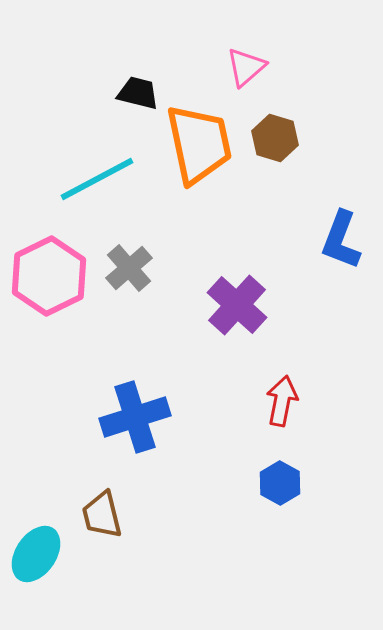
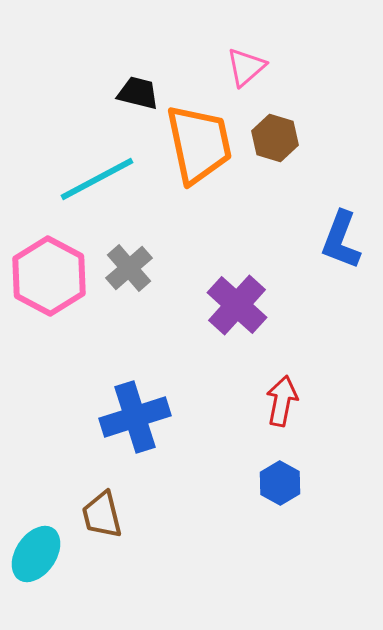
pink hexagon: rotated 6 degrees counterclockwise
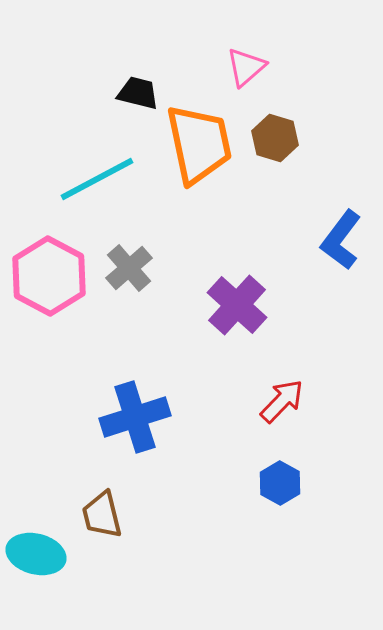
blue L-shape: rotated 16 degrees clockwise
red arrow: rotated 33 degrees clockwise
cyan ellipse: rotated 70 degrees clockwise
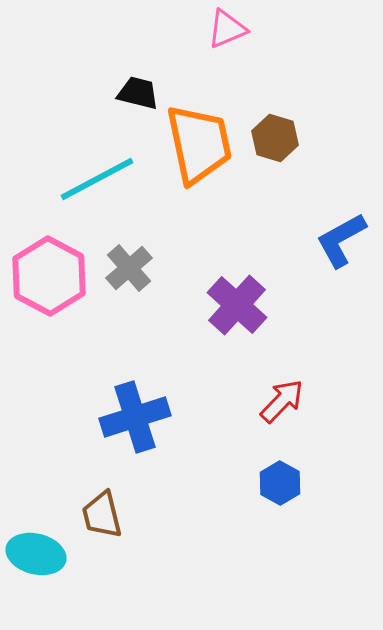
pink triangle: moved 19 px left, 38 px up; rotated 18 degrees clockwise
blue L-shape: rotated 24 degrees clockwise
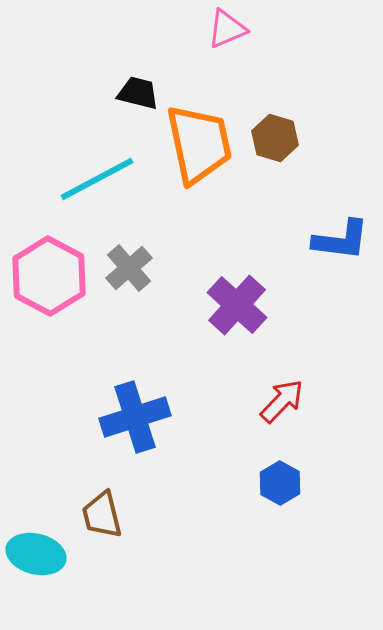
blue L-shape: rotated 144 degrees counterclockwise
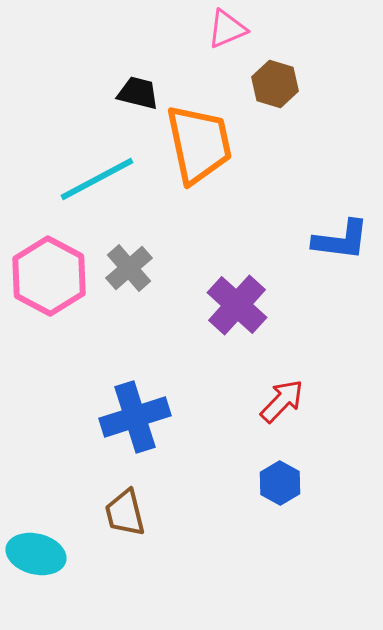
brown hexagon: moved 54 px up
brown trapezoid: moved 23 px right, 2 px up
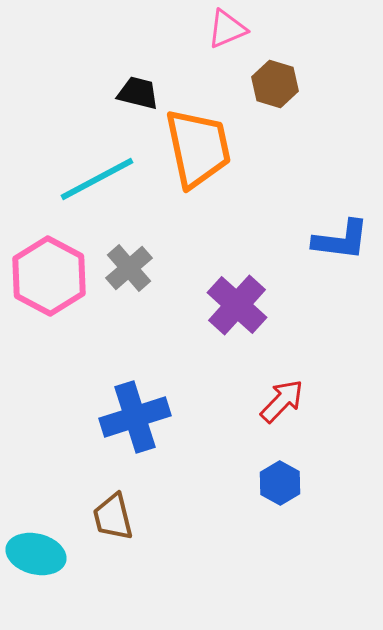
orange trapezoid: moved 1 px left, 4 px down
brown trapezoid: moved 12 px left, 4 px down
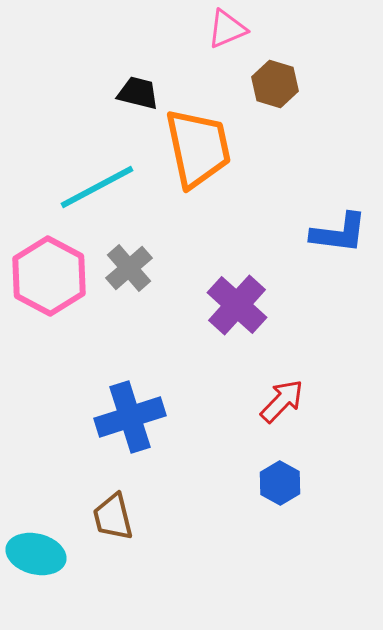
cyan line: moved 8 px down
blue L-shape: moved 2 px left, 7 px up
blue cross: moved 5 px left
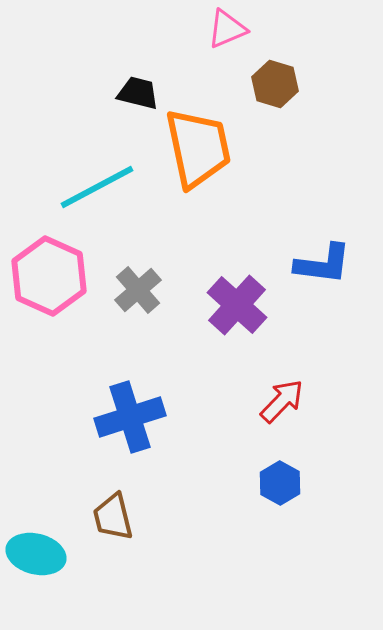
blue L-shape: moved 16 px left, 31 px down
gray cross: moved 9 px right, 22 px down
pink hexagon: rotated 4 degrees counterclockwise
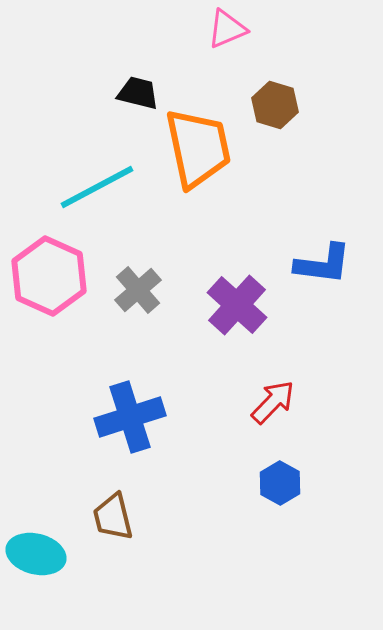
brown hexagon: moved 21 px down
red arrow: moved 9 px left, 1 px down
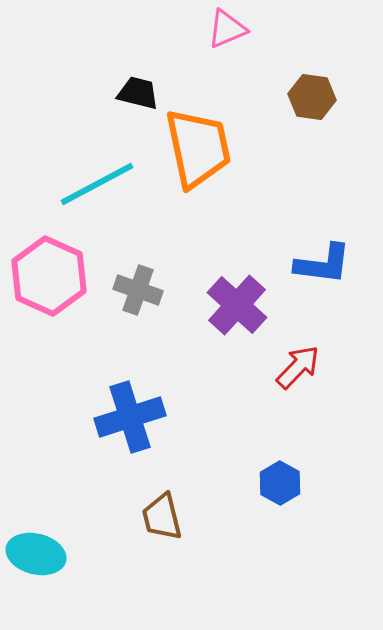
brown hexagon: moved 37 px right, 8 px up; rotated 9 degrees counterclockwise
cyan line: moved 3 px up
gray cross: rotated 30 degrees counterclockwise
red arrow: moved 25 px right, 35 px up
brown trapezoid: moved 49 px right
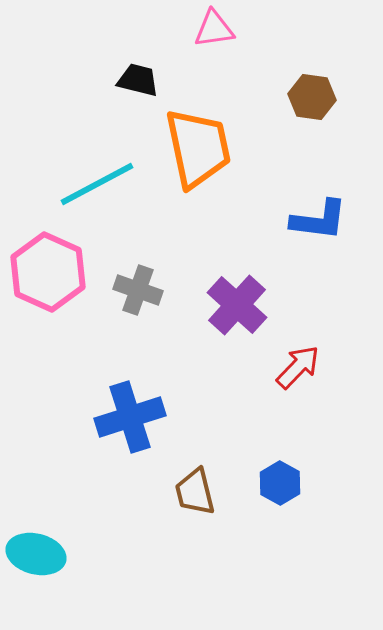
pink triangle: moved 13 px left; rotated 15 degrees clockwise
black trapezoid: moved 13 px up
blue L-shape: moved 4 px left, 44 px up
pink hexagon: moved 1 px left, 4 px up
brown trapezoid: moved 33 px right, 25 px up
